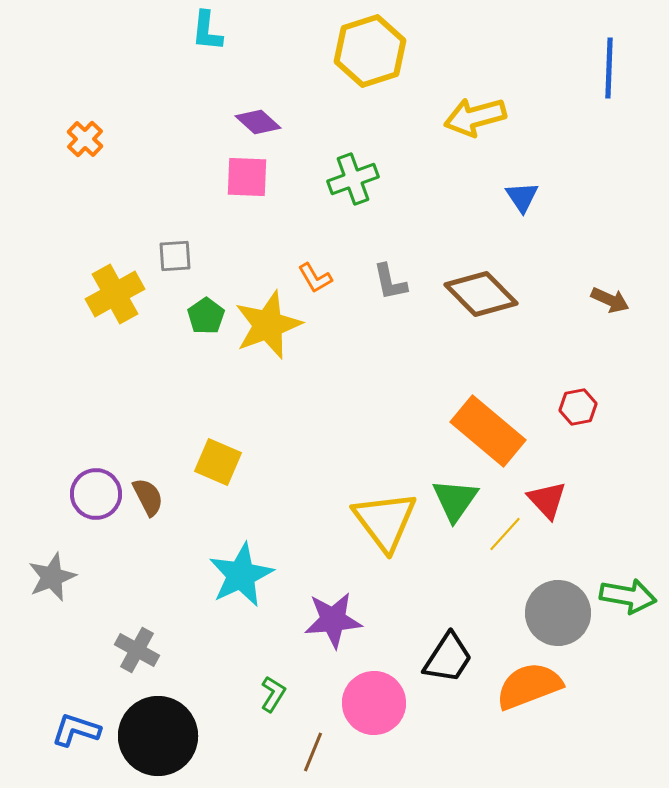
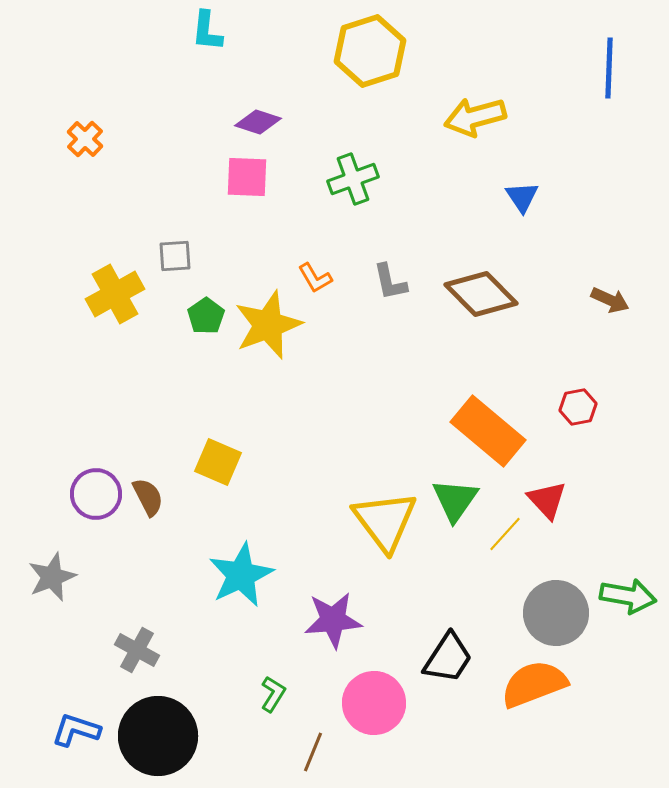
purple diamond: rotated 24 degrees counterclockwise
gray circle: moved 2 px left
orange semicircle: moved 5 px right, 2 px up
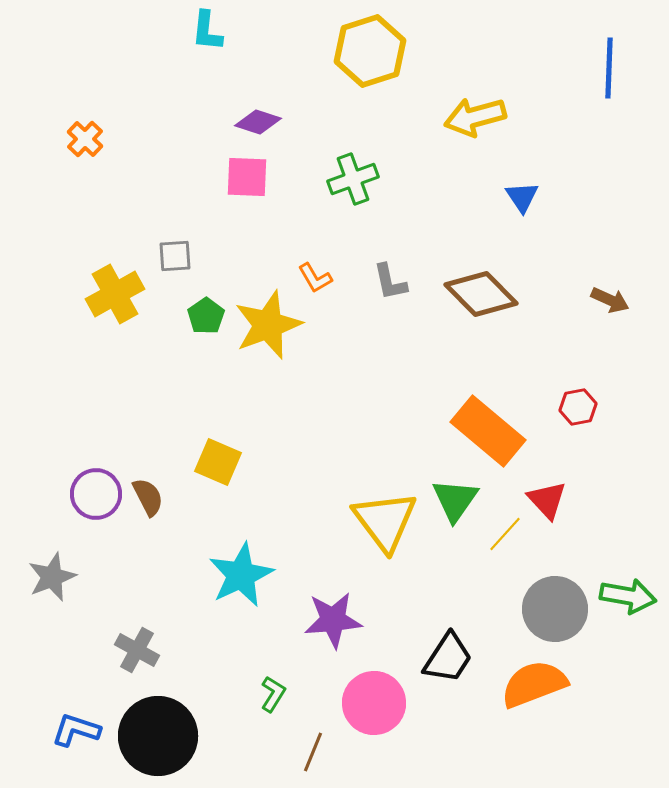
gray circle: moved 1 px left, 4 px up
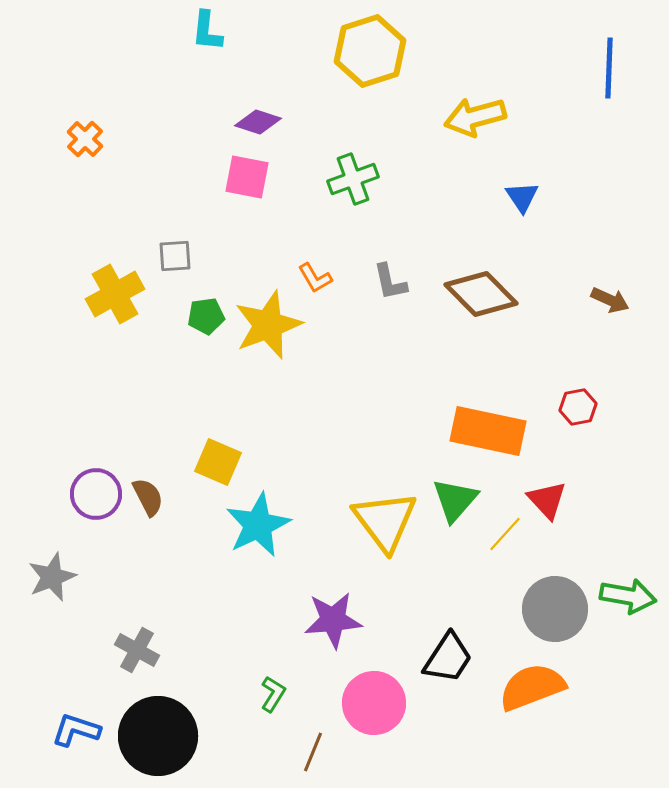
pink square: rotated 9 degrees clockwise
green pentagon: rotated 27 degrees clockwise
orange rectangle: rotated 28 degrees counterclockwise
green triangle: rotated 6 degrees clockwise
cyan star: moved 17 px right, 50 px up
orange semicircle: moved 2 px left, 3 px down
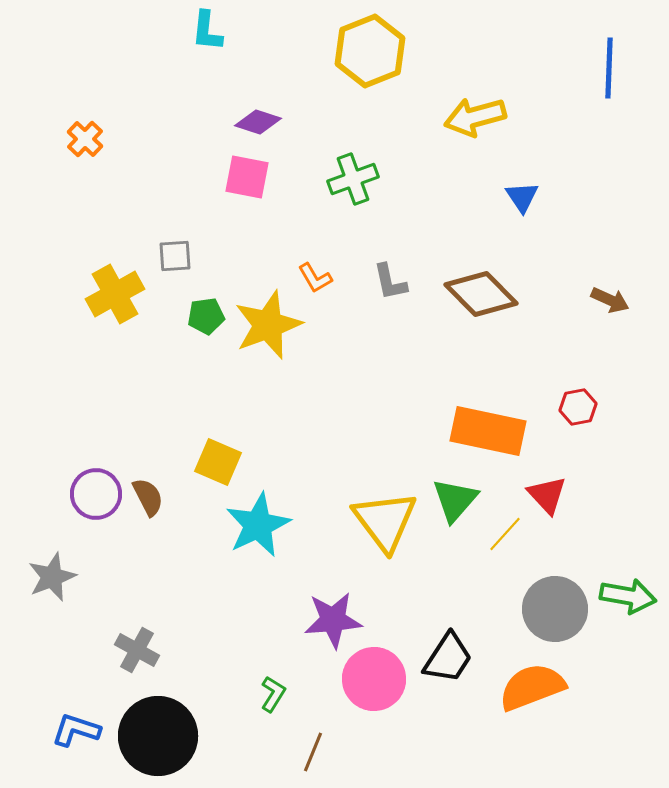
yellow hexagon: rotated 4 degrees counterclockwise
red triangle: moved 5 px up
pink circle: moved 24 px up
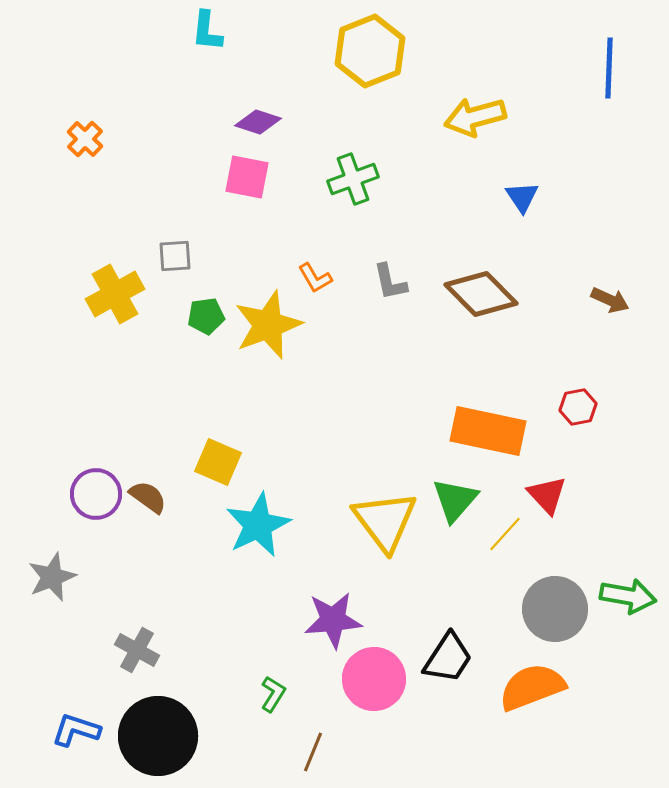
brown semicircle: rotated 27 degrees counterclockwise
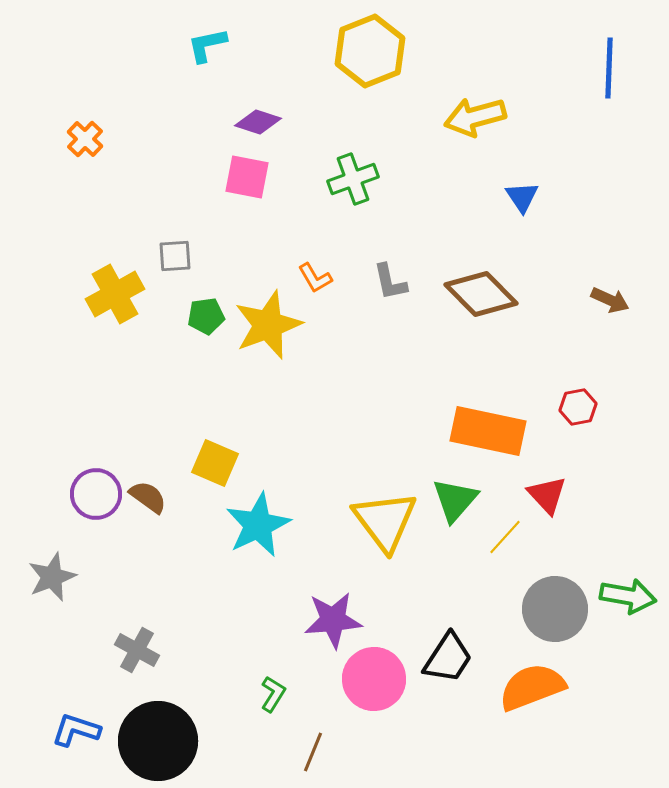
cyan L-shape: moved 14 px down; rotated 72 degrees clockwise
yellow square: moved 3 px left, 1 px down
yellow line: moved 3 px down
black circle: moved 5 px down
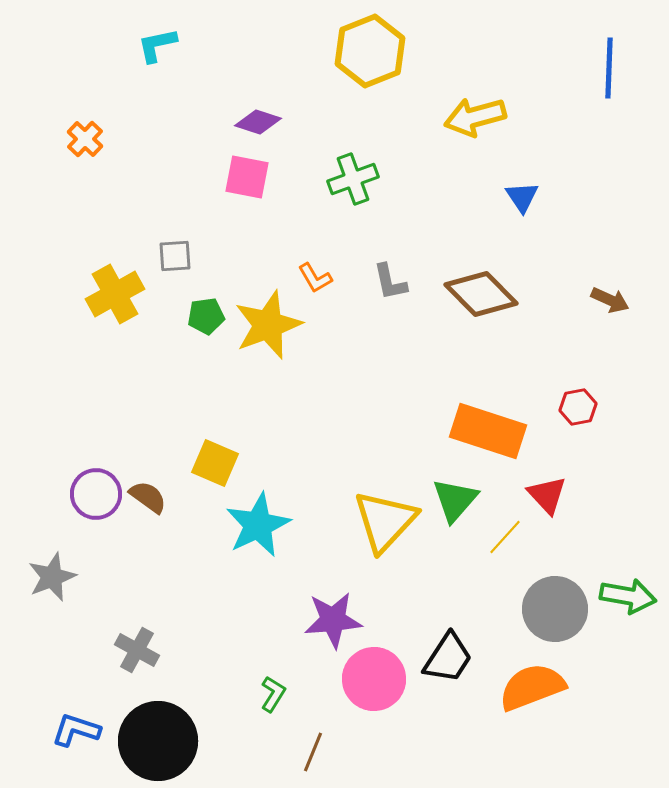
cyan L-shape: moved 50 px left
orange rectangle: rotated 6 degrees clockwise
yellow triangle: rotated 20 degrees clockwise
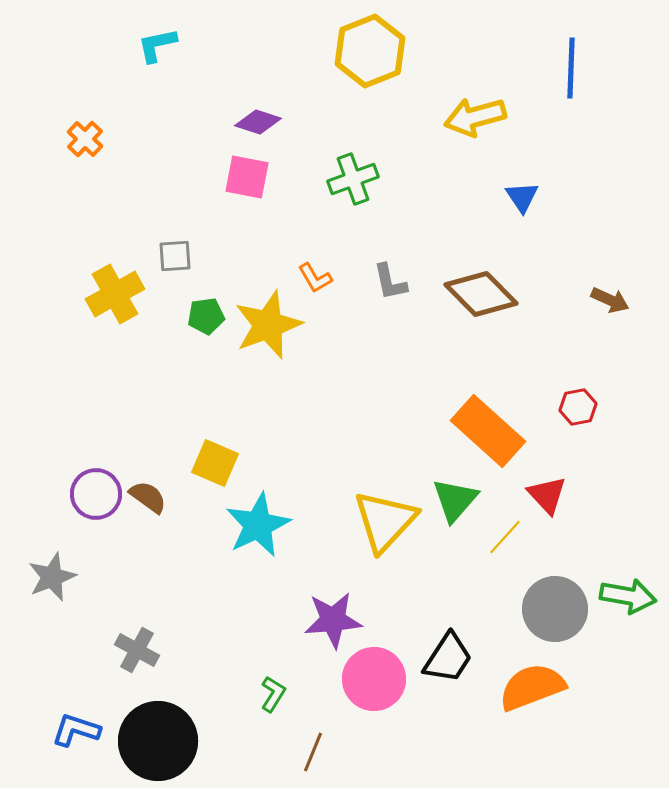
blue line: moved 38 px left
orange rectangle: rotated 24 degrees clockwise
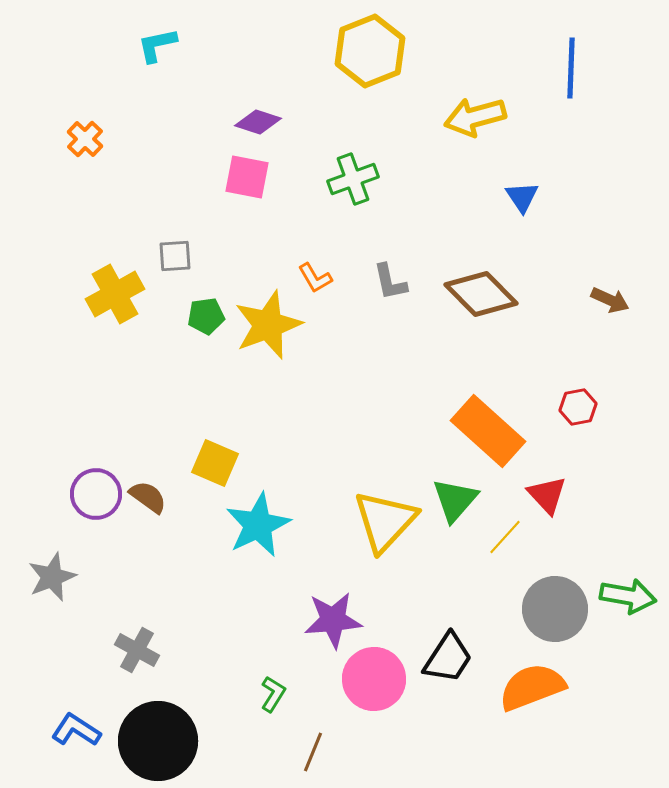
blue L-shape: rotated 15 degrees clockwise
